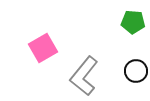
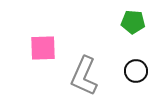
pink square: rotated 28 degrees clockwise
gray L-shape: rotated 15 degrees counterclockwise
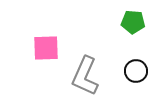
pink square: moved 3 px right
gray L-shape: moved 1 px right
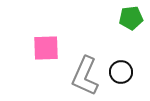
green pentagon: moved 2 px left, 4 px up; rotated 10 degrees counterclockwise
black circle: moved 15 px left, 1 px down
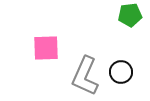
green pentagon: moved 1 px left, 3 px up
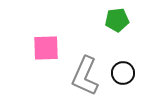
green pentagon: moved 13 px left, 5 px down
black circle: moved 2 px right, 1 px down
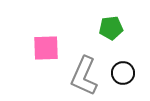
green pentagon: moved 6 px left, 8 px down
gray L-shape: moved 1 px left
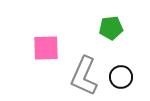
black circle: moved 2 px left, 4 px down
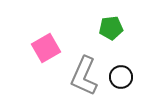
pink square: rotated 28 degrees counterclockwise
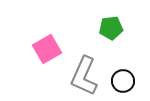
pink square: moved 1 px right, 1 px down
black circle: moved 2 px right, 4 px down
